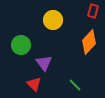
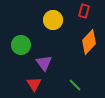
red rectangle: moved 9 px left
red triangle: rotated 14 degrees clockwise
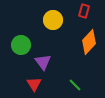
purple triangle: moved 1 px left, 1 px up
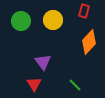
green circle: moved 24 px up
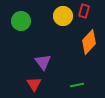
yellow circle: moved 10 px right, 4 px up
green line: moved 2 px right; rotated 56 degrees counterclockwise
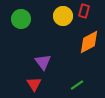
green circle: moved 2 px up
orange diamond: rotated 20 degrees clockwise
green line: rotated 24 degrees counterclockwise
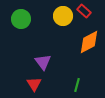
red rectangle: rotated 64 degrees counterclockwise
green line: rotated 40 degrees counterclockwise
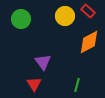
red rectangle: moved 4 px right
yellow circle: moved 2 px right
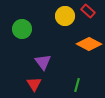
green circle: moved 1 px right, 10 px down
orange diamond: moved 2 px down; rotated 55 degrees clockwise
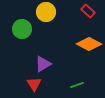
yellow circle: moved 19 px left, 4 px up
purple triangle: moved 2 px down; rotated 36 degrees clockwise
green line: rotated 56 degrees clockwise
